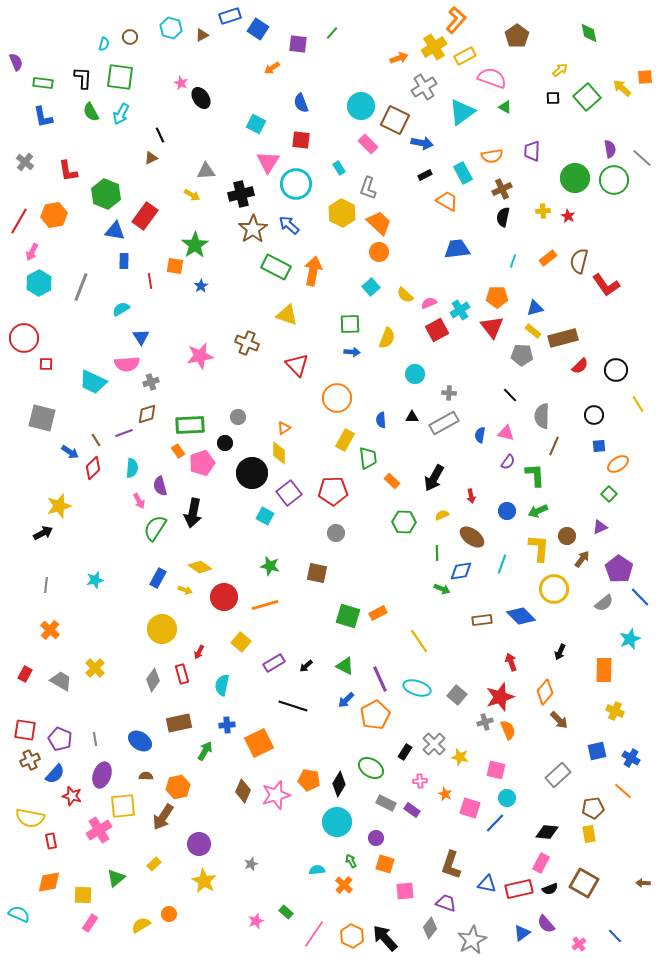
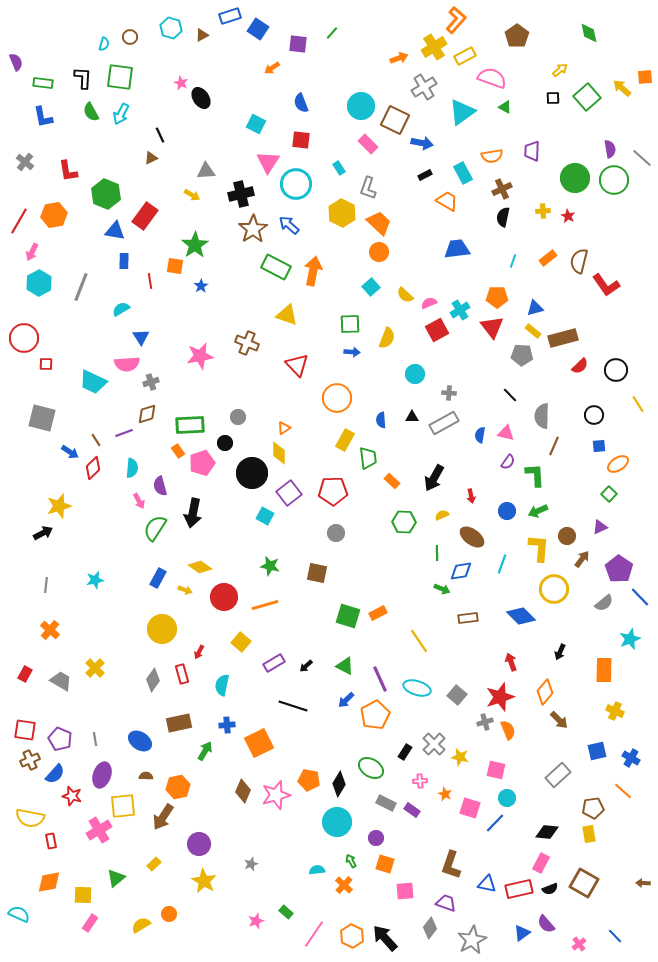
brown rectangle at (482, 620): moved 14 px left, 2 px up
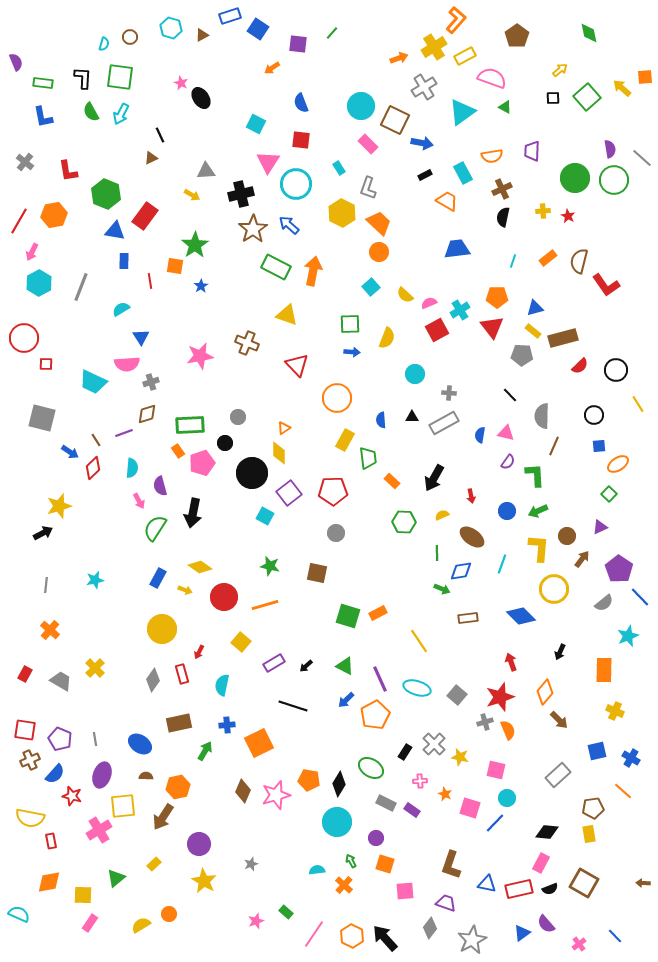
cyan star at (630, 639): moved 2 px left, 3 px up
blue ellipse at (140, 741): moved 3 px down
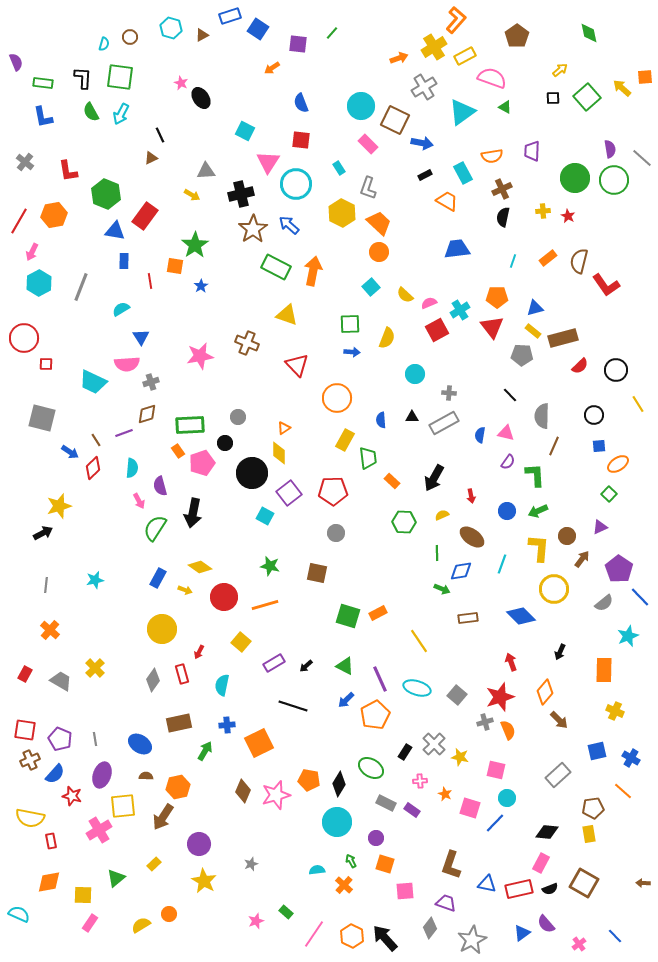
cyan square at (256, 124): moved 11 px left, 7 px down
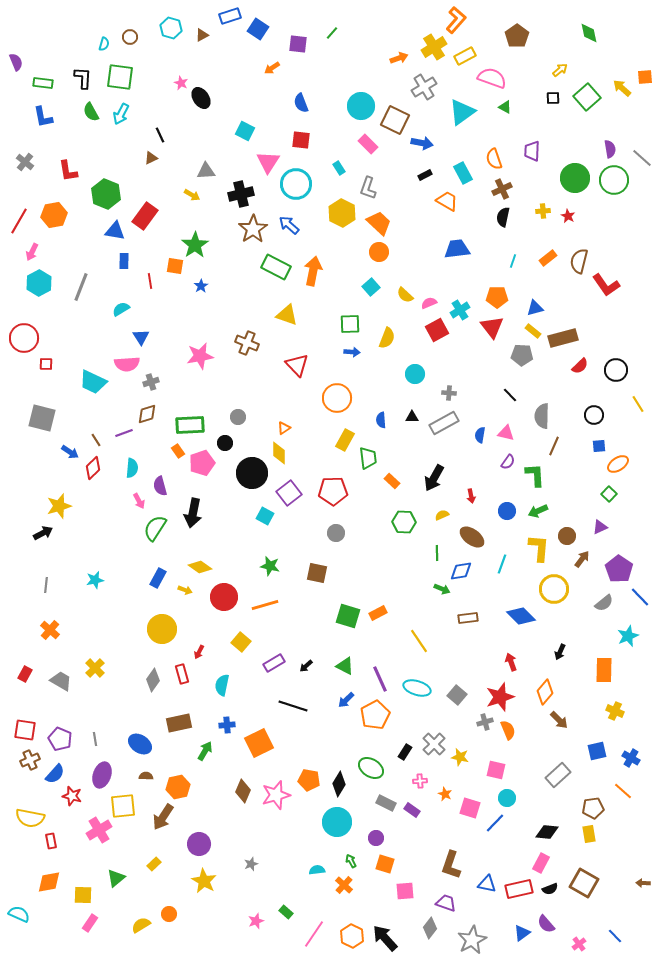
orange semicircle at (492, 156): moved 2 px right, 3 px down; rotated 80 degrees clockwise
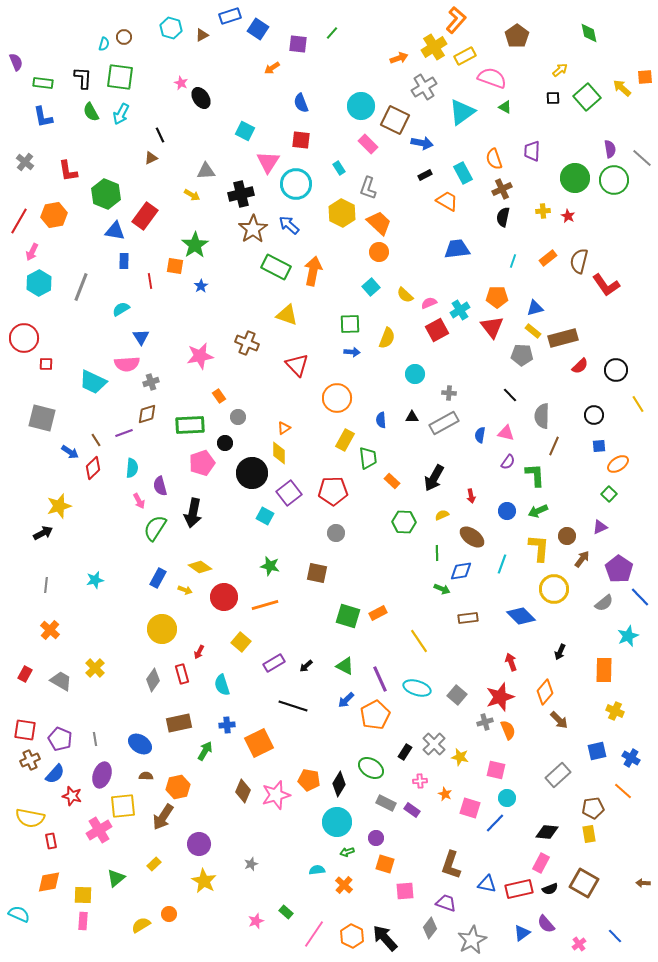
brown circle at (130, 37): moved 6 px left
orange rectangle at (178, 451): moved 41 px right, 55 px up
cyan semicircle at (222, 685): rotated 30 degrees counterclockwise
green arrow at (351, 861): moved 4 px left, 9 px up; rotated 80 degrees counterclockwise
pink rectangle at (90, 923): moved 7 px left, 2 px up; rotated 30 degrees counterclockwise
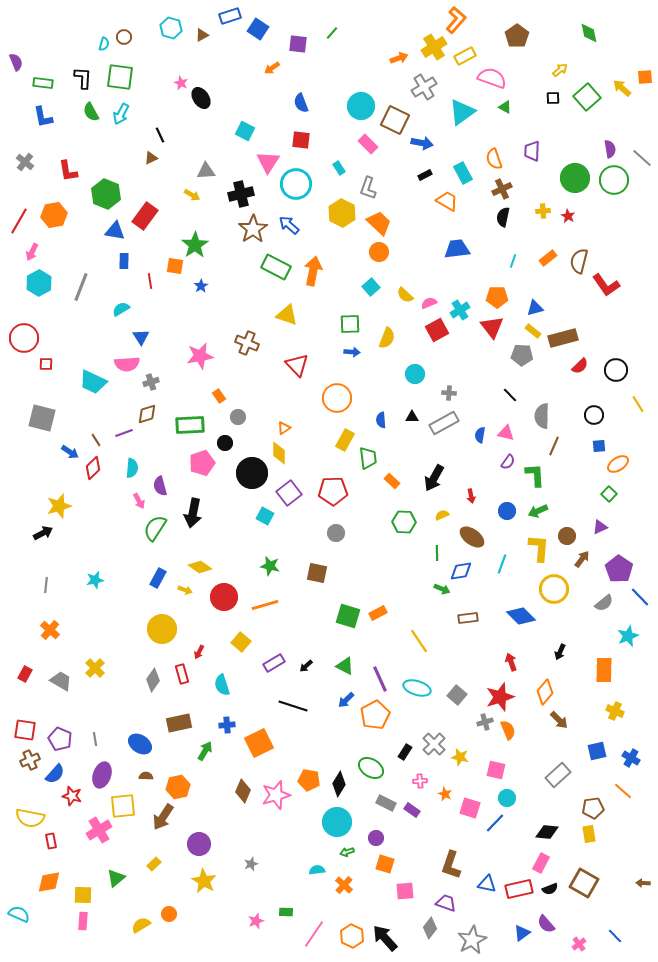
green rectangle at (286, 912): rotated 40 degrees counterclockwise
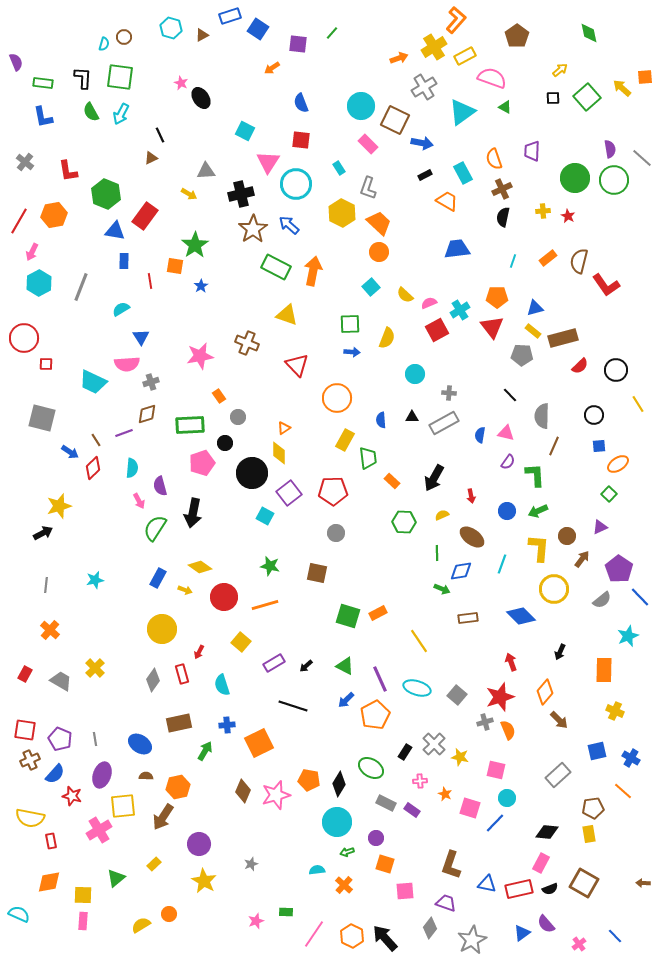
yellow arrow at (192, 195): moved 3 px left, 1 px up
gray semicircle at (604, 603): moved 2 px left, 3 px up
